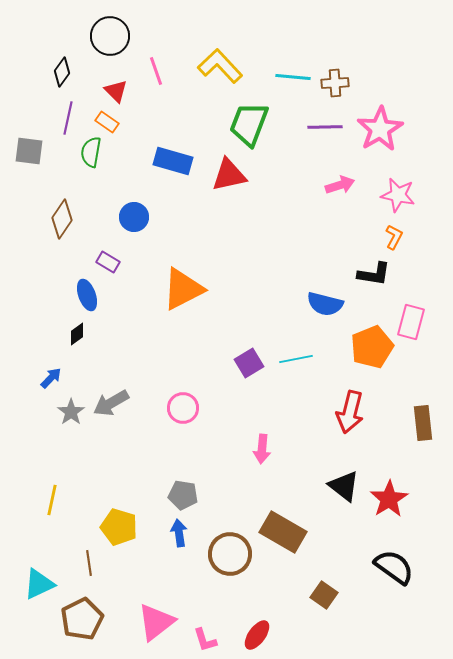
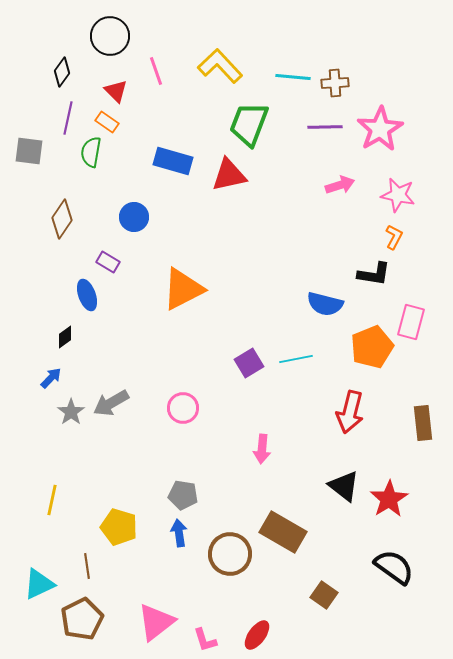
black diamond at (77, 334): moved 12 px left, 3 px down
brown line at (89, 563): moved 2 px left, 3 px down
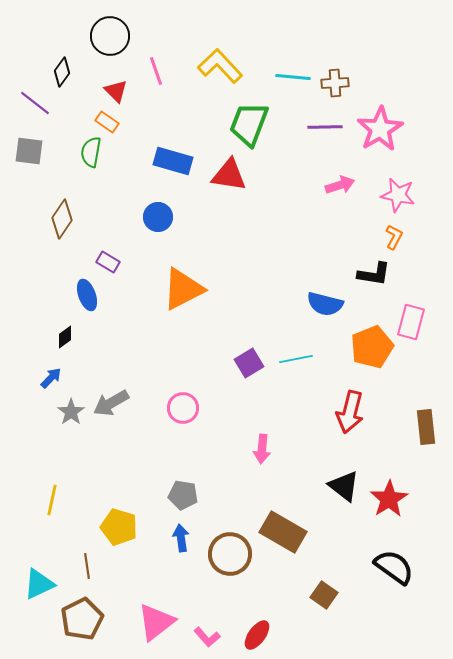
purple line at (68, 118): moved 33 px left, 15 px up; rotated 64 degrees counterclockwise
red triangle at (229, 175): rotated 21 degrees clockwise
blue circle at (134, 217): moved 24 px right
brown rectangle at (423, 423): moved 3 px right, 4 px down
blue arrow at (179, 533): moved 2 px right, 5 px down
pink L-shape at (205, 640): moved 2 px right, 3 px up; rotated 24 degrees counterclockwise
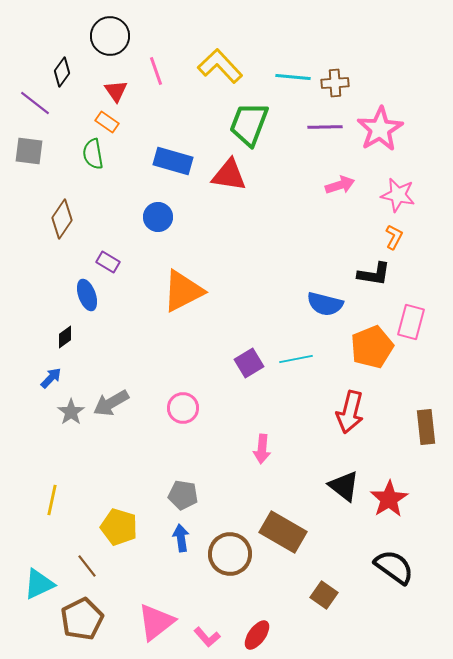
red triangle at (116, 91): rotated 10 degrees clockwise
green semicircle at (91, 152): moved 2 px right, 2 px down; rotated 20 degrees counterclockwise
orange triangle at (183, 289): moved 2 px down
brown line at (87, 566): rotated 30 degrees counterclockwise
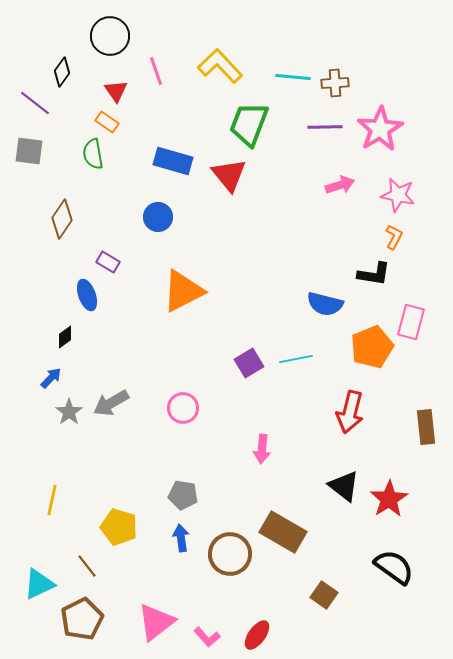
red triangle at (229, 175): rotated 42 degrees clockwise
gray star at (71, 412): moved 2 px left
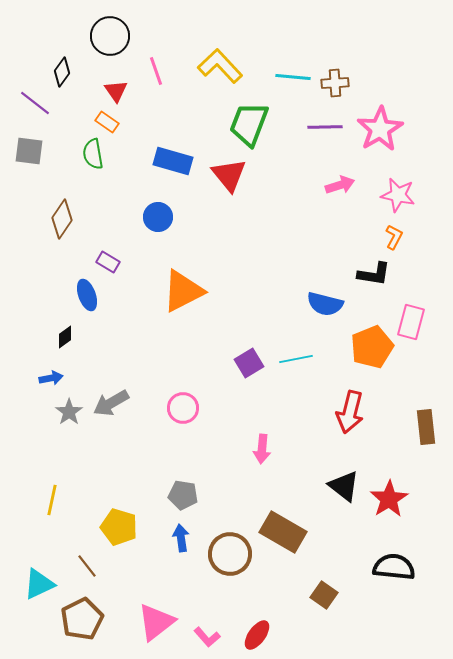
blue arrow at (51, 378): rotated 35 degrees clockwise
black semicircle at (394, 567): rotated 30 degrees counterclockwise
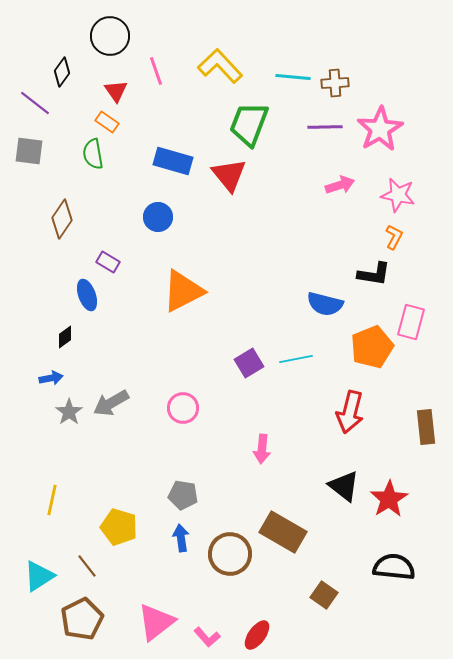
cyan triangle at (39, 584): moved 8 px up; rotated 8 degrees counterclockwise
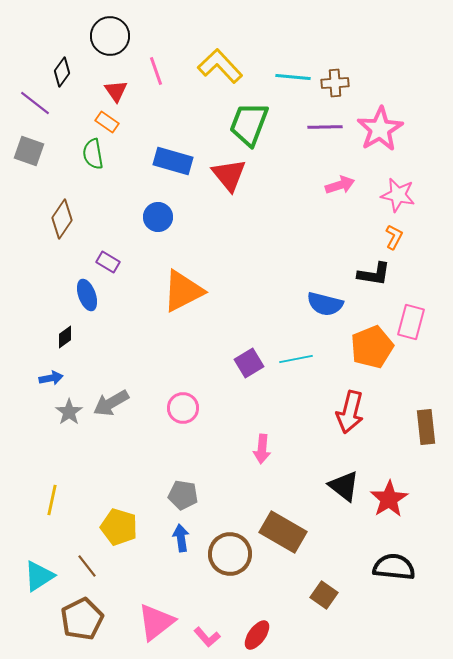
gray square at (29, 151): rotated 12 degrees clockwise
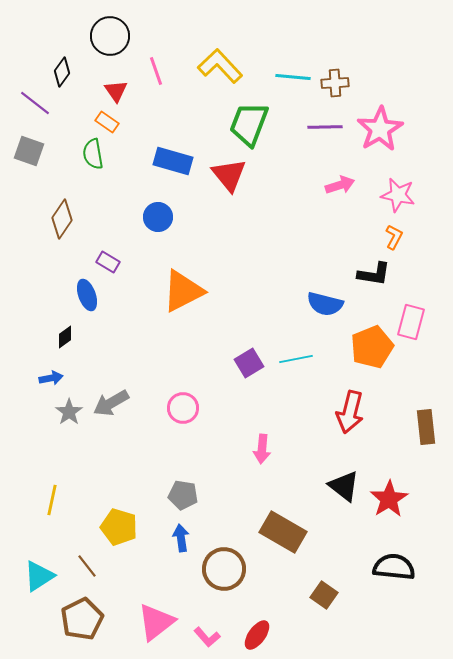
brown circle at (230, 554): moved 6 px left, 15 px down
